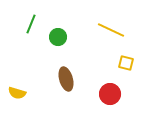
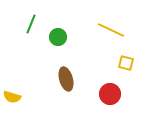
yellow semicircle: moved 5 px left, 4 px down
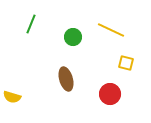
green circle: moved 15 px right
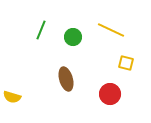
green line: moved 10 px right, 6 px down
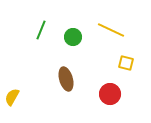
yellow semicircle: rotated 102 degrees clockwise
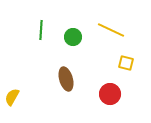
green line: rotated 18 degrees counterclockwise
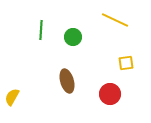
yellow line: moved 4 px right, 10 px up
yellow square: rotated 21 degrees counterclockwise
brown ellipse: moved 1 px right, 2 px down
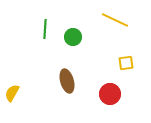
green line: moved 4 px right, 1 px up
yellow semicircle: moved 4 px up
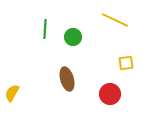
brown ellipse: moved 2 px up
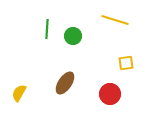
yellow line: rotated 8 degrees counterclockwise
green line: moved 2 px right
green circle: moved 1 px up
brown ellipse: moved 2 px left, 4 px down; rotated 50 degrees clockwise
yellow semicircle: moved 7 px right
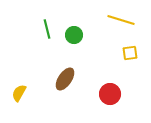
yellow line: moved 6 px right
green line: rotated 18 degrees counterclockwise
green circle: moved 1 px right, 1 px up
yellow square: moved 4 px right, 10 px up
brown ellipse: moved 4 px up
